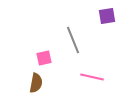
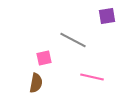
gray line: rotated 40 degrees counterclockwise
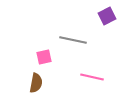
purple square: rotated 18 degrees counterclockwise
gray line: rotated 16 degrees counterclockwise
pink square: moved 1 px up
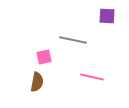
purple square: rotated 30 degrees clockwise
brown semicircle: moved 1 px right, 1 px up
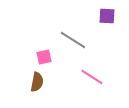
gray line: rotated 20 degrees clockwise
pink line: rotated 20 degrees clockwise
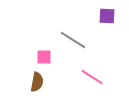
pink square: rotated 14 degrees clockwise
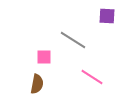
brown semicircle: moved 2 px down
